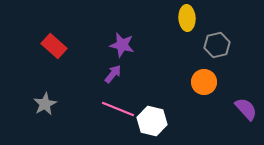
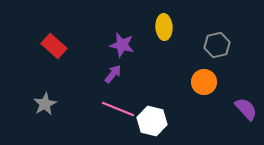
yellow ellipse: moved 23 px left, 9 px down
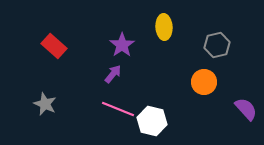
purple star: rotated 25 degrees clockwise
gray star: rotated 20 degrees counterclockwise
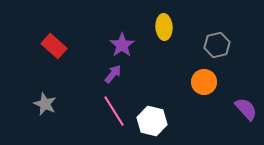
pink line: moved 4 px left, 2 px down; rotated 36 degrees clockwise
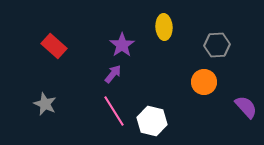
gray hexagon: rotated 10 degrees clockwise
purple semicircle: moved 2 px up
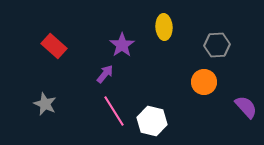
purple arrow: moved 8 px left
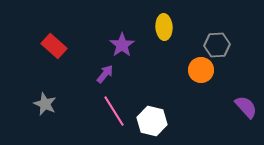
orange circle: moved 3 px left, 12 px up
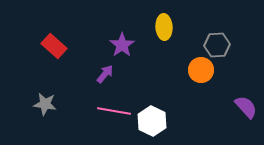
gray star: rotated 15 degrees counterclockwise
pink line: rotated 48 degrees counterclockwise
white hexagon: rotated 12 degrees clockwise
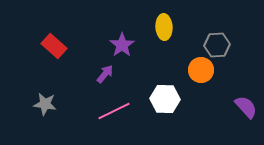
pink line: rotated 36 degrees counterclockwise
white hexagon: moved 13 px right, 22 px up; rotated 24 degrees counterclockwise
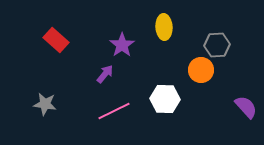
red rectangle: moved 2 px right, 6 px up
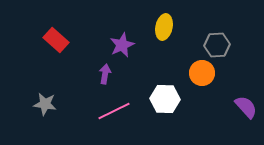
yellow ellipse: rotated 15 degrees clockwise
purple star: rotated 10 degrees clockwise
orange circle: moved 1 px right, 3 px down
purple arrow: rotated 30 degrees counterclockwise
